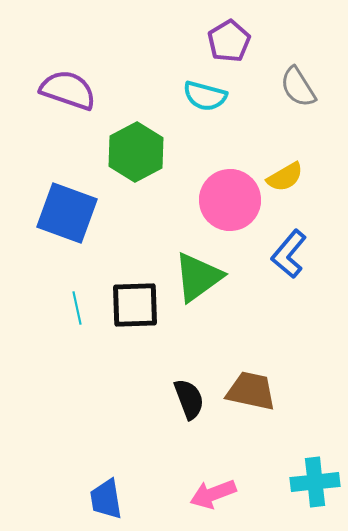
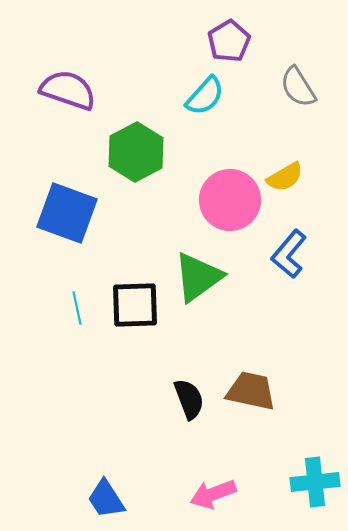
cyan semicircle: rotated 63 degrees counterclockwise
blue trapezoid: rotated 24 degrees counterclockwise
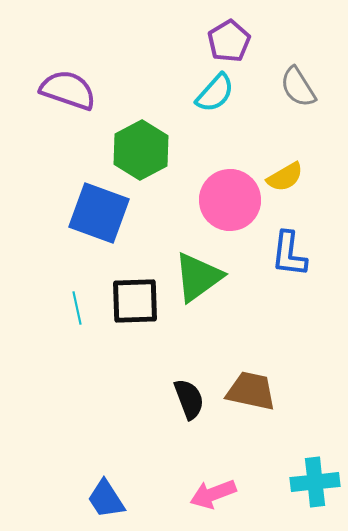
cyan semicircle: moved 10 px right, 3 px up
green hexagon: moved 5 px right, 2 px up
blue square: moved 32 px right
blue L-shape: rotated 33 degrees counterclockwise
black square: moved 4 px up
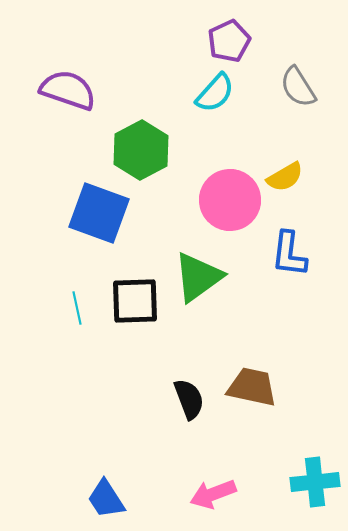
purple pentagon: rotated 6 degrees clockwise
brown trapezoid: moved 1 px right, 4 px up
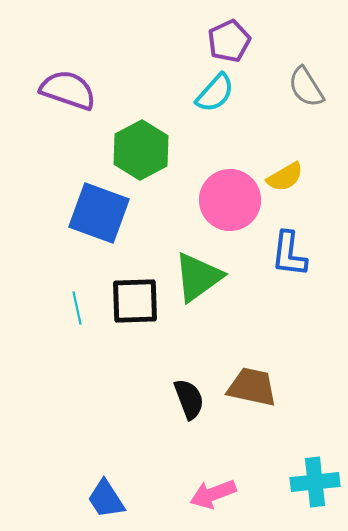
gray semicircle: moved 8 px right
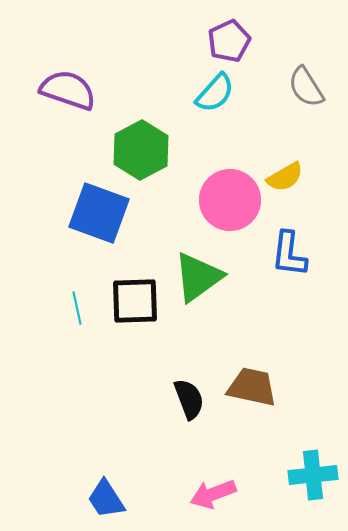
cyan cross: moved 2 px left, 7 px up
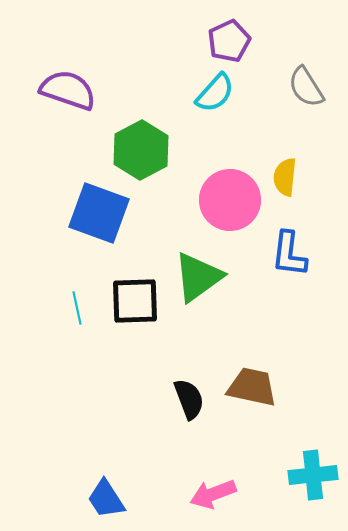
yellow semicircle: rotated 126 degrees clockwise
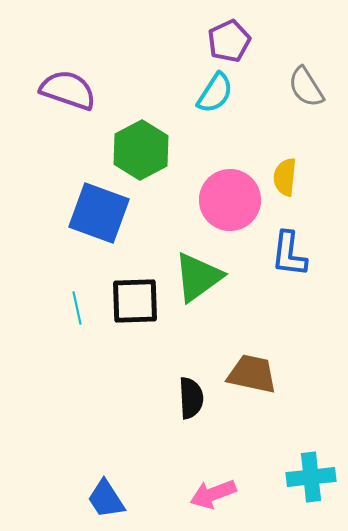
cyan semicircle: rotated 9 degrees counterclockwise
brown trapezoid: moved 13 px up
black semicircle: moved 2 px right, 1 px up; rotated 18 degrees clockwise
cyan cross: moved 2 px left, 2 px down
